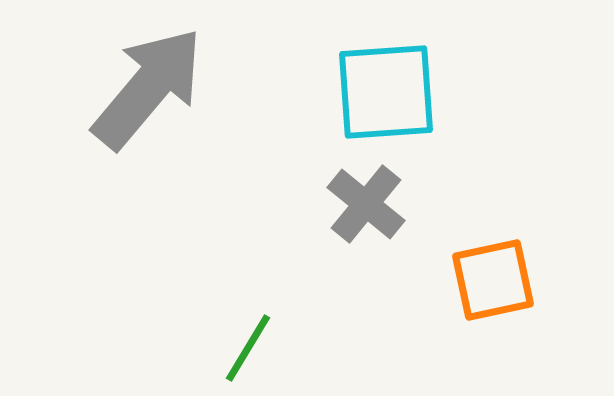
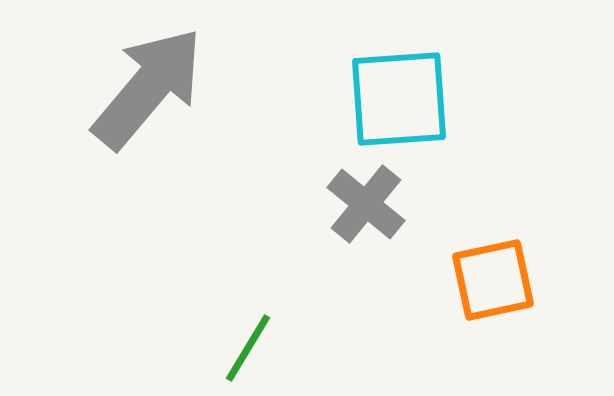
cyan square: moved 13 px right, 7 px down
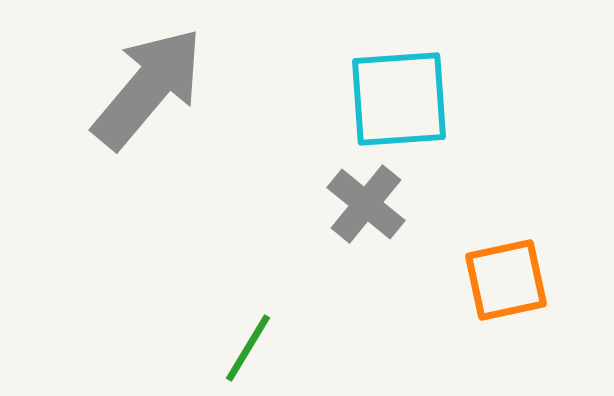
orange square: moved 13 px right
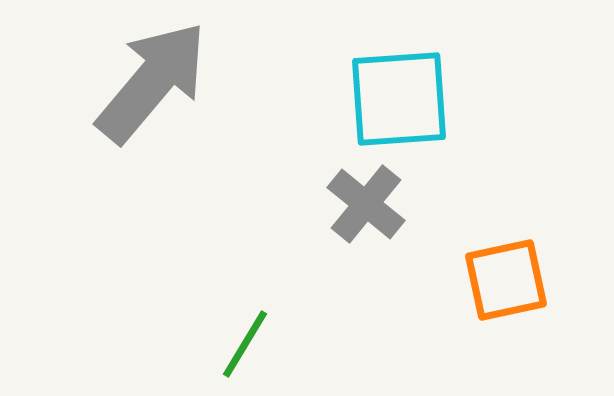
gray arrow: moved 4 px right, 6 px up
green line: moved 3 px left, 4 px up
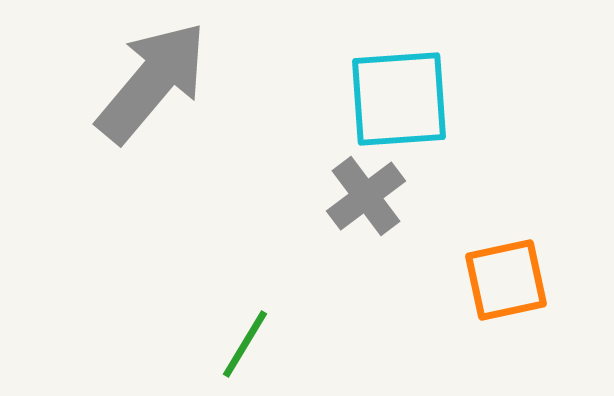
gray cross: moved 8 px up; rotated 14 degrees clockwise
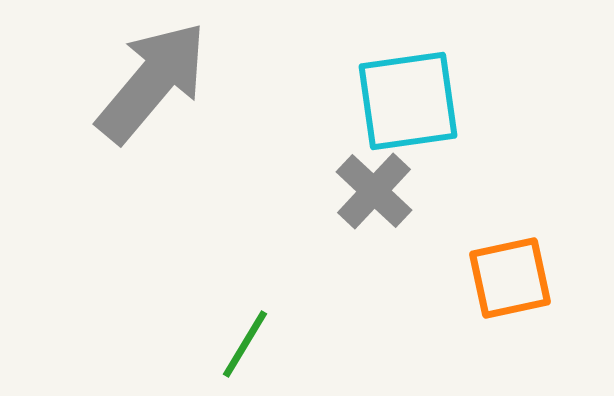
cyan square: moved 9 px right, 2 px down; rotated 4 degrees counterclockwise
gray cross: moved 8 px right, 5 px up; rotated 10 degrees counterclockwise
orange square: moved 4 px right, 2 px up
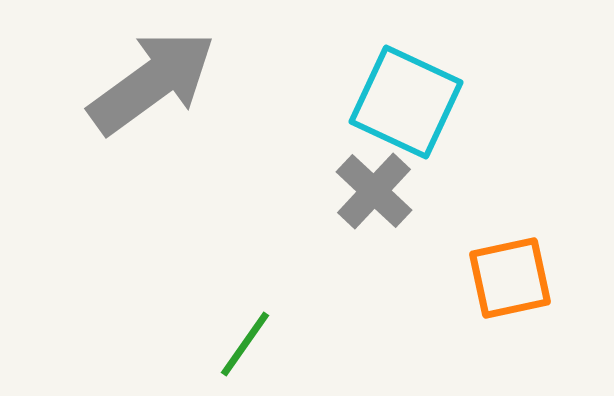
gray arrow: rotated 14 degrees clockwise
cyan square: moved 2 px left, 1 px down; rotated 33 degrees clockwise
green line: rotated 4 degrees clockwise
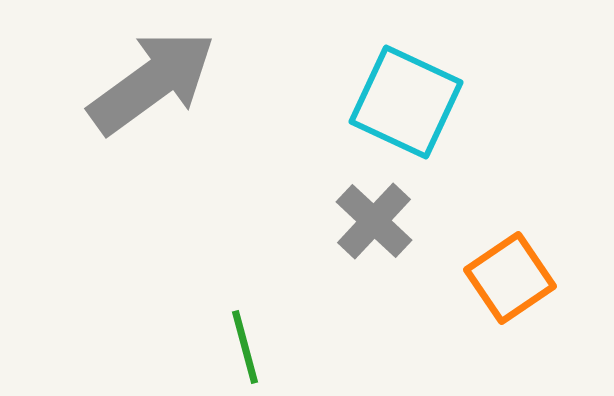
gray cross: moved 30 px down
orange square: rotated 22 degrees counterclockwise
green line: moved 3 px down; rotated 50 degrees counterclockwise
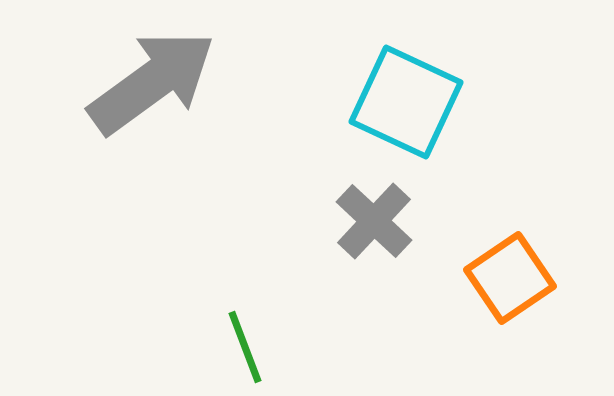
green line: rotated 6 degrees counterclockwise
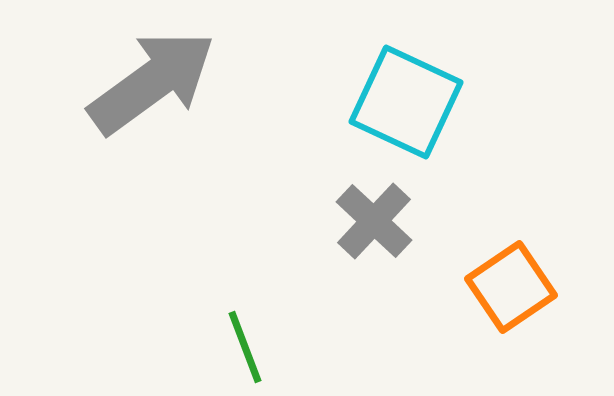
orange square: moved 1 px right, 9 px down
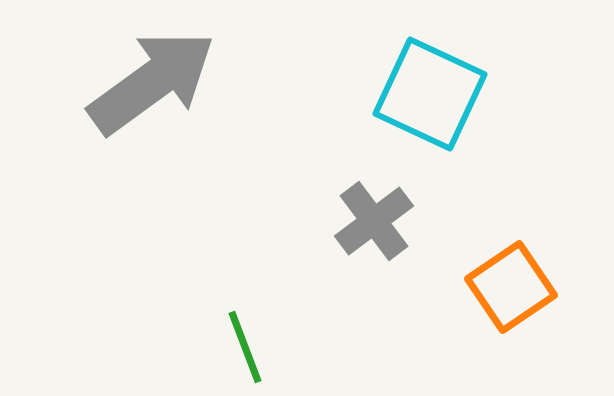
cyan square: moved 24 px right, 8 px up
gray cross: rotated 10 degrees clockwise
